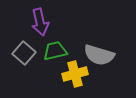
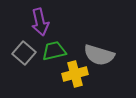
green trapezoid: moved 1 px left
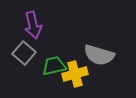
purple arrow: moved 7 px left, 3 px down
green trapezoid: moved 15 px down
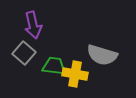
gray semicircle: moved 3 px right
green trapezoid: rotated 20 degrees clockwise
yellow cross: rotated 25 degrees clockwise
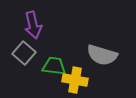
yellow cross: moved 6 px down
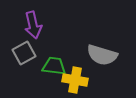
gray square: rotated 20 degrees clockwise
